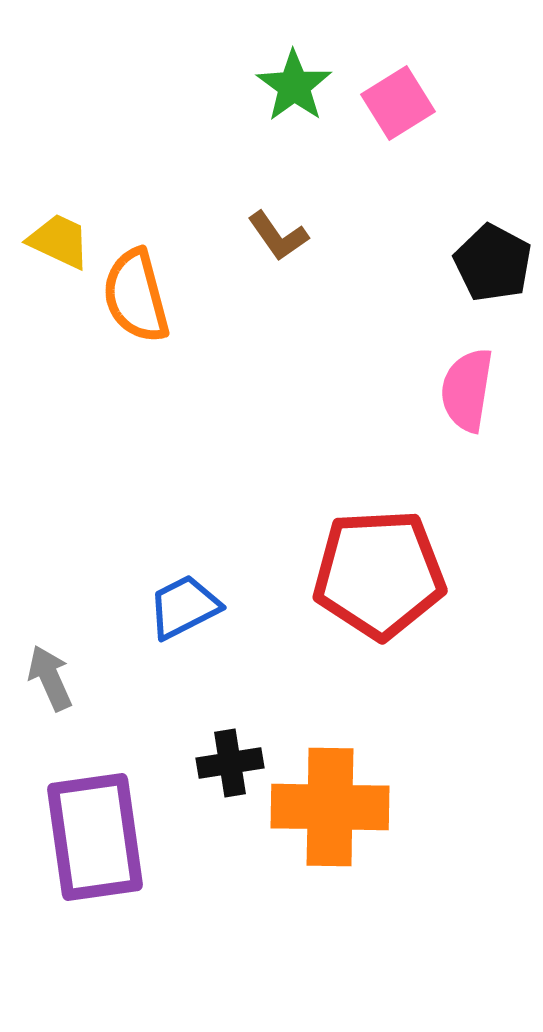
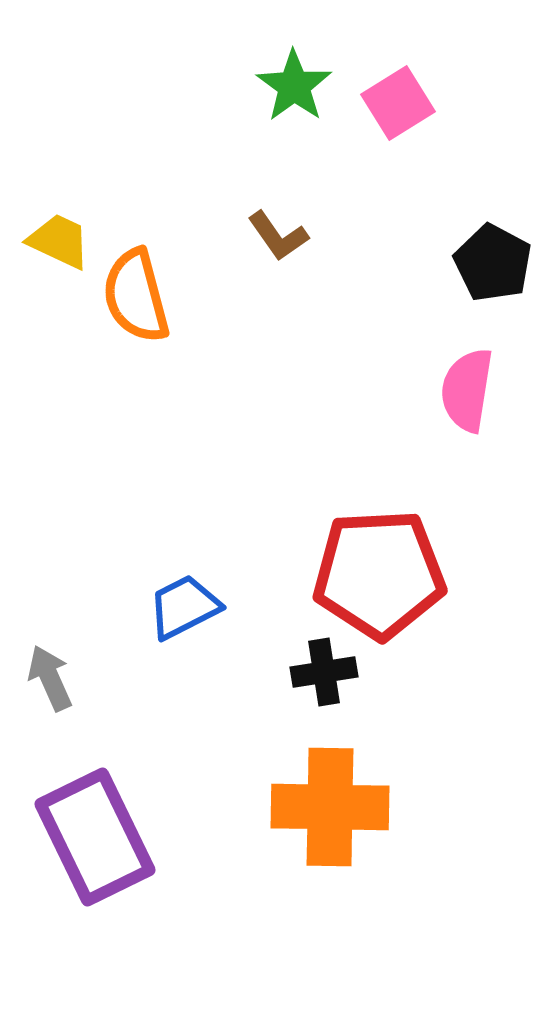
black cross: moved 94 px right, 91 px up
purple rectangle: rotated 18 degrees counterclockwise
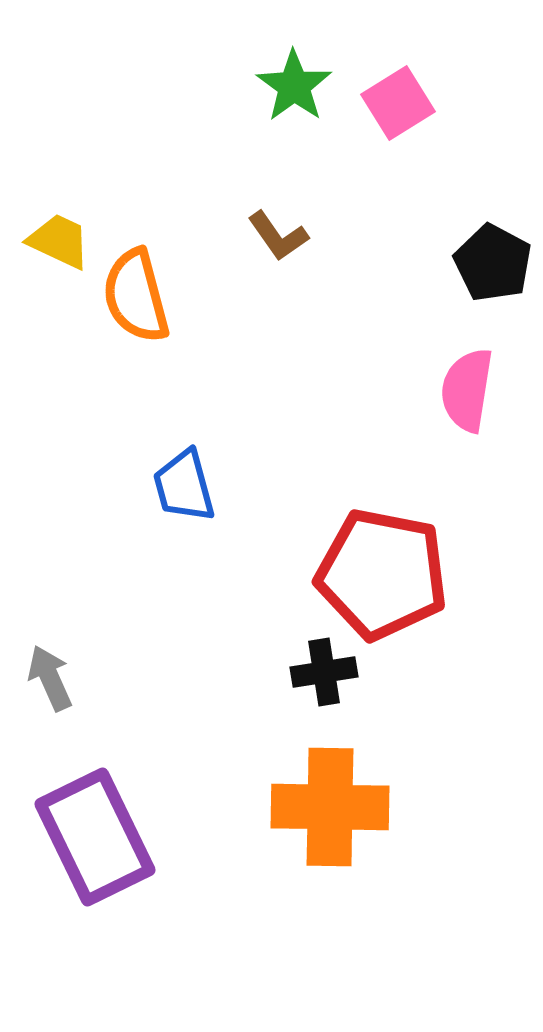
red pentagon: moved 3 px right; rotated 14 degrees clockwise
blue trapezoid: moved 121 px up; rotated 78 degrees counterclockwise
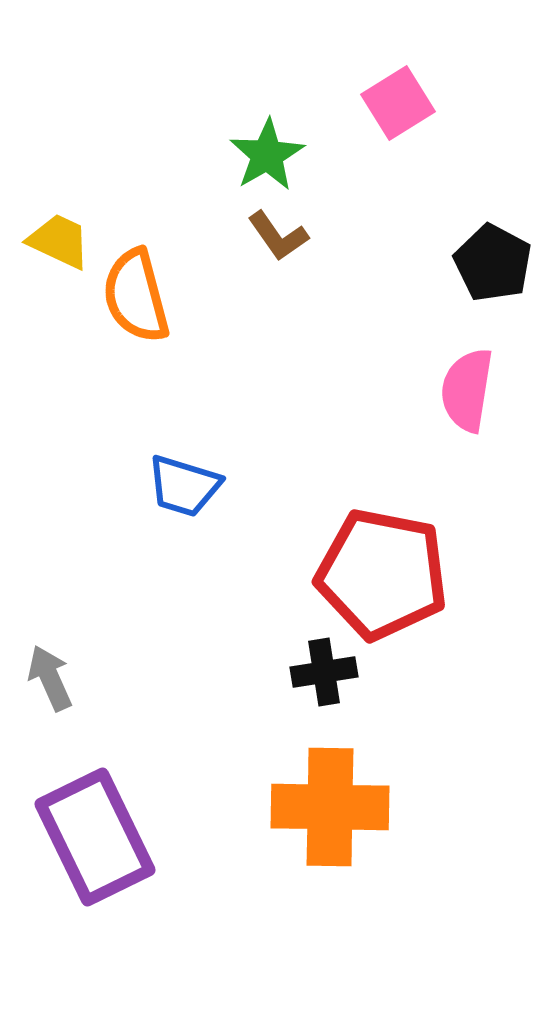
green star: moved 27 px left, 69 px down; rotated 6 degrees clockwise
blue trapezoid: rotated 58 degrees counterclockwise
